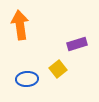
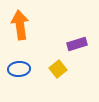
blue ellipse: moved 8 px left, 10 px up
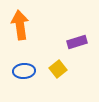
purple rectangle: moved 2 px up
blue ellipse: moved 5 px right, 2 px down
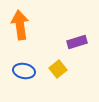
blue ellipse: rotated 15 degrees clockwise
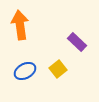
purple rectangle: rotated 60 degrees clockwise
blue ellipse: moved 1 px right; rotated 40 degrees counterclockwise
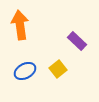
purple rectangle: moved 1 px up
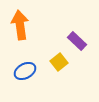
yellow square: moved 1 px right, 7 px up
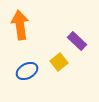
blue ellipse: moved 2 px right
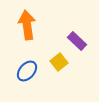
orange arrow: moved 7 px right
blue ellipse: rotated 20 degrees counterclockwise
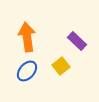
orange arrow: moved 12 px down
yellow square: moved 2 px right, 4 px down
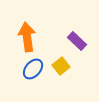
blue ellipse: moved 6 px right, 2 px up
